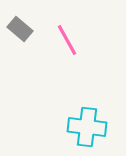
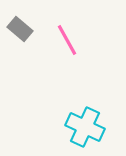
cyan cross: moved 2 px left; rotated 18 degrees clockwise
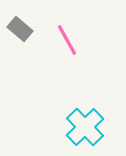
cyan cross: rotated 21 degrees clockwise
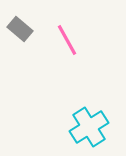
cyan cross: moved 4 px right; rotated 12 degrees clockwise
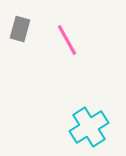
gray rectangle: rotated 65 degrees clockwise
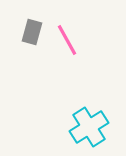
gray rectangle: moved 12 px right, 3 px down
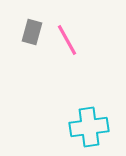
cyan cross: rotated 24 degrees clockwise
